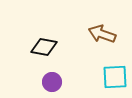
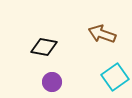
cyan square: rotated 32 degrees counterclockwise
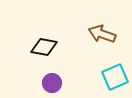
cyan square: rotated 12 degrees clockwise
purple circle: moved 1 px down
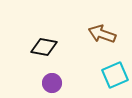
cyan square: moved 2 px up
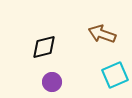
black diamond: rotated 24 degrees counterclockwise
purple circle: moved 1 px up
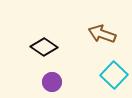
black diamond: rotated 48 degrees clockwise
cyan square: moved 1 px left; rotated 24 degrees counterclockwise
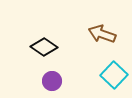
purple circle: moved 1 px up
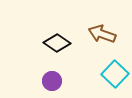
black diamond: moved 13 px right, 4 px up
cyan square: moved 1 px right, 1 px up
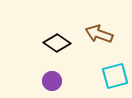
brown arrow: moved 3 px left
cyan square: moved 2 px down; rotated 32 degrees clockwise
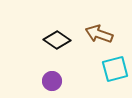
black diamond: moved 3 px up
cyan square: moved 7 px up
